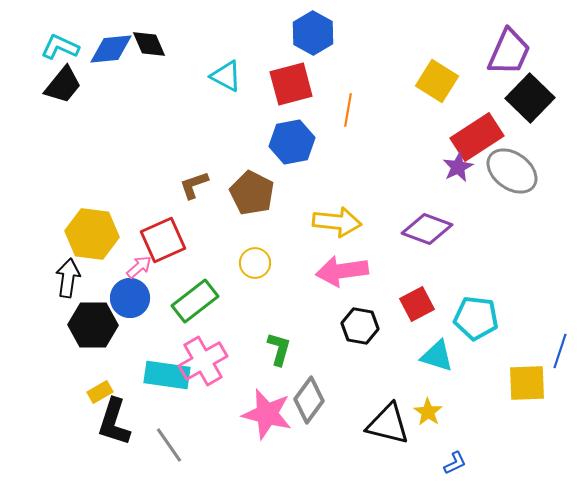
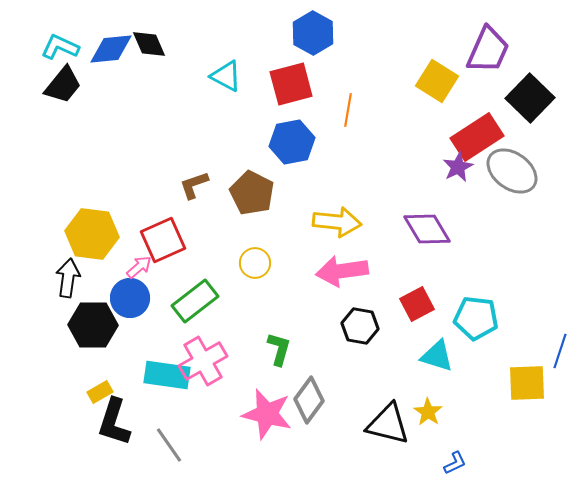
purple trapezoid at (509, 52): moved 21 px left, 2 px up
purple diamond at (427, 229): rotated 39 degrees clockwise
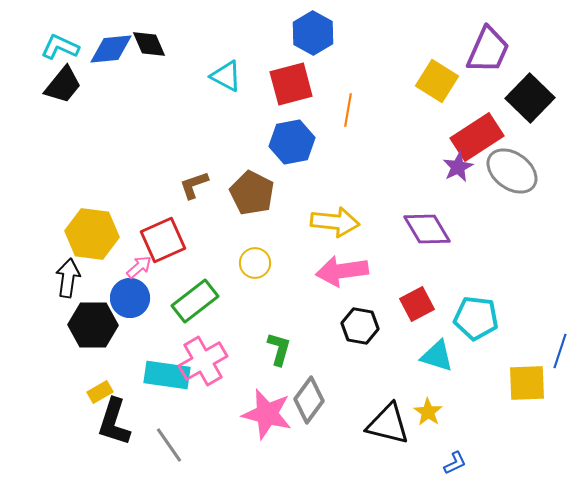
yellow arrow at (337, 222): moved 2 px left
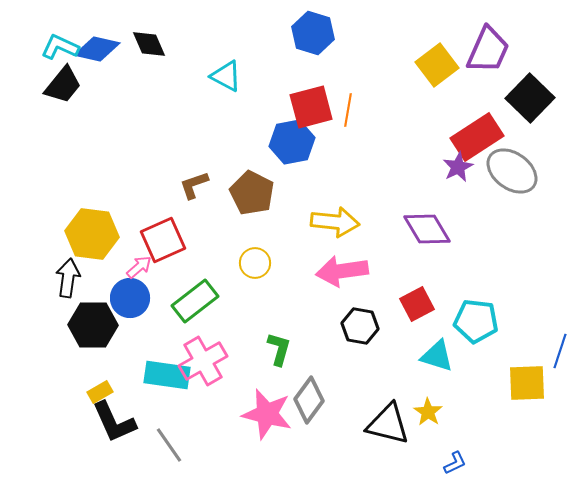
blue hexagon at (313, 33): rotated 12 degrees counterclockwise
blue diamond at (111, 49): moved 14 px left; rotated 18 degrees clockwise
yellow square at (437, 81): moved 16 px up; rotated 21 degrees clockwise
red square at (291, 84): moved 20 px right, 23 px down
cyan pentagon at (476, 318): moved 3 px down
black L-shape at (114, 422): rotated 42 degrees counterclockwise
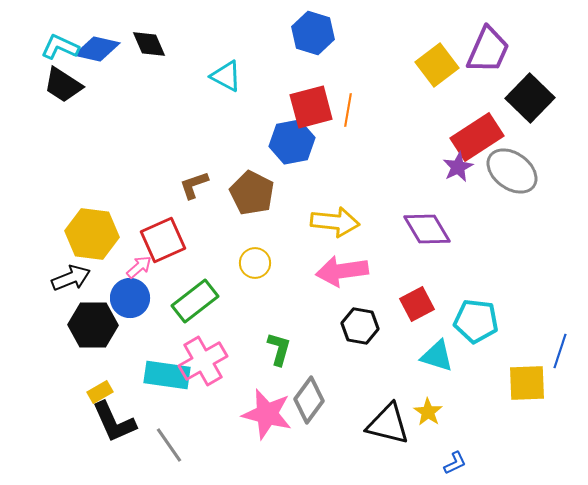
black trapezoid at (63, 85): rotated 84 degrees clockwise
black arrow at (68, 278): moved 3 px right; rotated 60 degrees clockwise
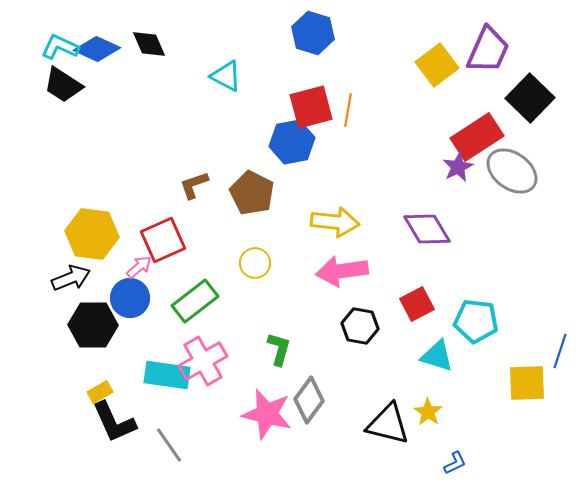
blue diamond at (97, 49): rotated 12 degrees clockwise
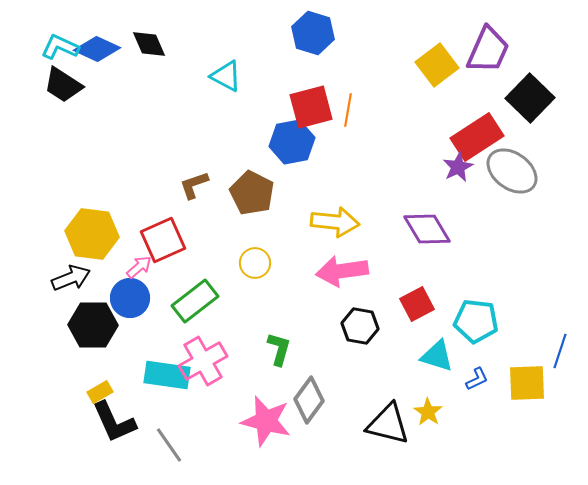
pink star at (267, 414): moved 1 px left, 7 px down
blue L-shape at (455, 463): moved 22 px right, 84 px up
